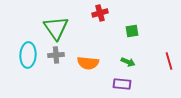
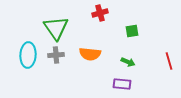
orange semicircle: moved 2 px right, 9 px up
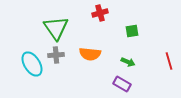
cyan ellipse: moved 4 px right, 9 px down; rotated 35 degrees counterclockwise
purple rectangle: rotated 24 degrees clockwise
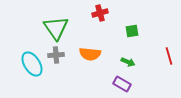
red line: moved 5 px up
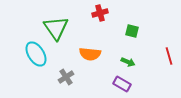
green square: rotated 24 degrees clockwise
gray cross: moved 10 px right, 22 px down; rotated 28 degrees counterclockwise
cyan ellipse: moved 4 px right, 10 px up
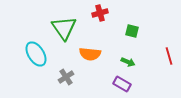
green triangle: moved 8 px right
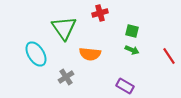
red line: rotated 18 degrees counterclockwise
green arrow: moved 4 px right, 12 px up
purple rectangle: moved 3 px right, 2 px down
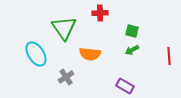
red cross: rotated 14 degrees clockwise
green arrow: rotated 128 degrees clockwise
red line: rotated 30 degrees clockwise
